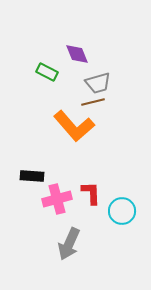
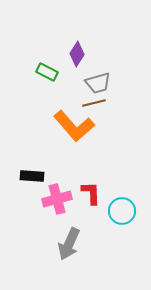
purple diamond: rotated 55 degrees clockwise
brown line: moved 1 px right, 1 px down
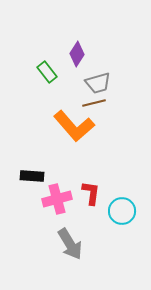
green rectangle: rotated 25 degrees clockwise
red L-shape: rotated 10 degrees clockwise
gray arrow: moved 1 px right; rotated 56 degrees counterclockwise
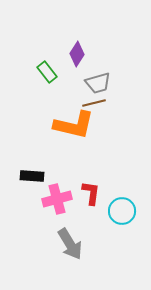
orange L-shape: moved 1 px up; rotated 36 degrees counterclockwise
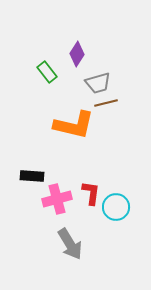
brown line: moved 12 px right
cyan circle: moved 6 px left, 4 px up
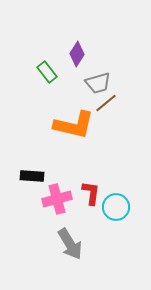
brown line: rotated 25 degrees counterclockwise
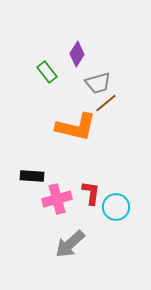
orange L-shape: moved 2 px right, 2 px down
gray arrow: rotated 80 degrees clockwise
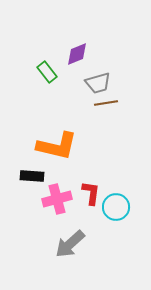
purple diamond: rotated 35 degrees clockwise
brown line: rotated 30 degrees clockwise
orange L-shape: moved 19 px left, 19 px down
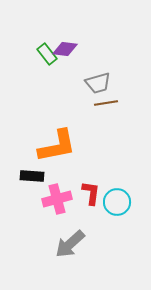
purple diamond: moved 12 px left, 5 px up; rotated 30 degrees clockwise
green rectangle: moved 18 px up
orange L-shape: rotated 24 degrees counterclockwise
cyan circle: moved 1 px right, 5 px up
